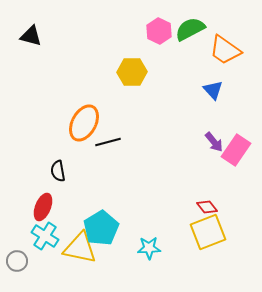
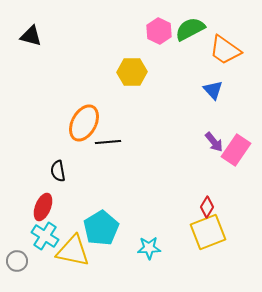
black line: rotated 10 degrees clockwise
red diamond: rotated 70 degrees clockwise
yellow triangle: moved 7 px left, 3 px down
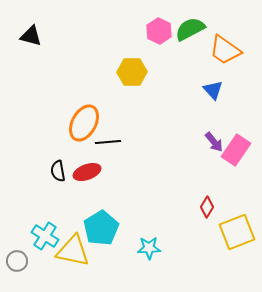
red ellipse: moved 44 px right, 35 px up; rotated 48 degrees clockwise
yellow square: moved 29 px right
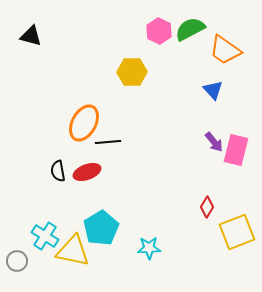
pink rectangle: rotated 20 degrees counterclockwise
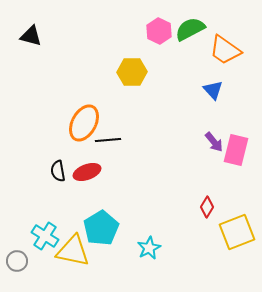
black line: moved 2 px up
cyan star: rotated 25 degrees counterclockwise
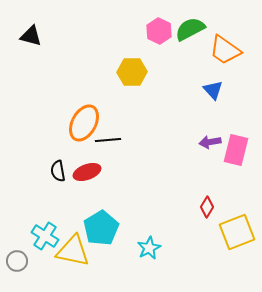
purple arrow: moved 4 px left; rotated 120 degrees clockwise
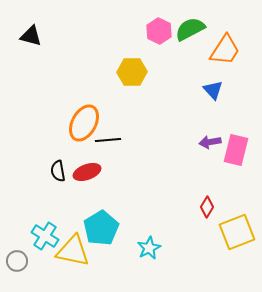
orange trapezoid: rotated 92 degrees counterclockwise
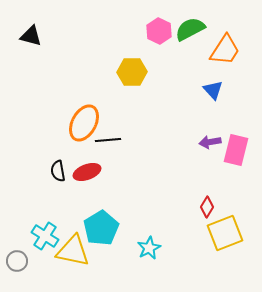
yellow square: moved 12 px left, 1 px down
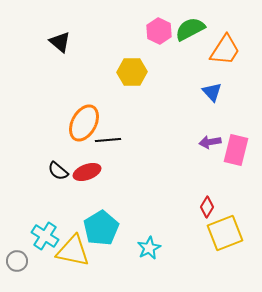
black triangle: moved 29 px right, 6 px down; rotated 25 degrees clockwise
blue triangle: moved 1 px left, 2 px down
black semicircle: rotated 40 degrees counterclockwise
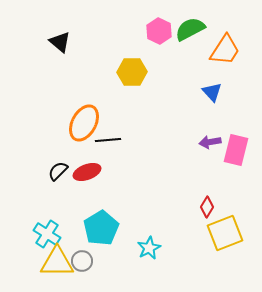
black semicircle: rotated 95 degrees clockwise
cyan cross: moved 2 px right, 2 px up
yellow triangle: moved 16 px left, 11 px down; rotated 12 degrees counterclockwise
gray circle: moved 65 px right
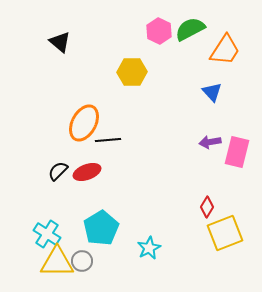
pink rectangle: moved 1 px right, 2 px down
